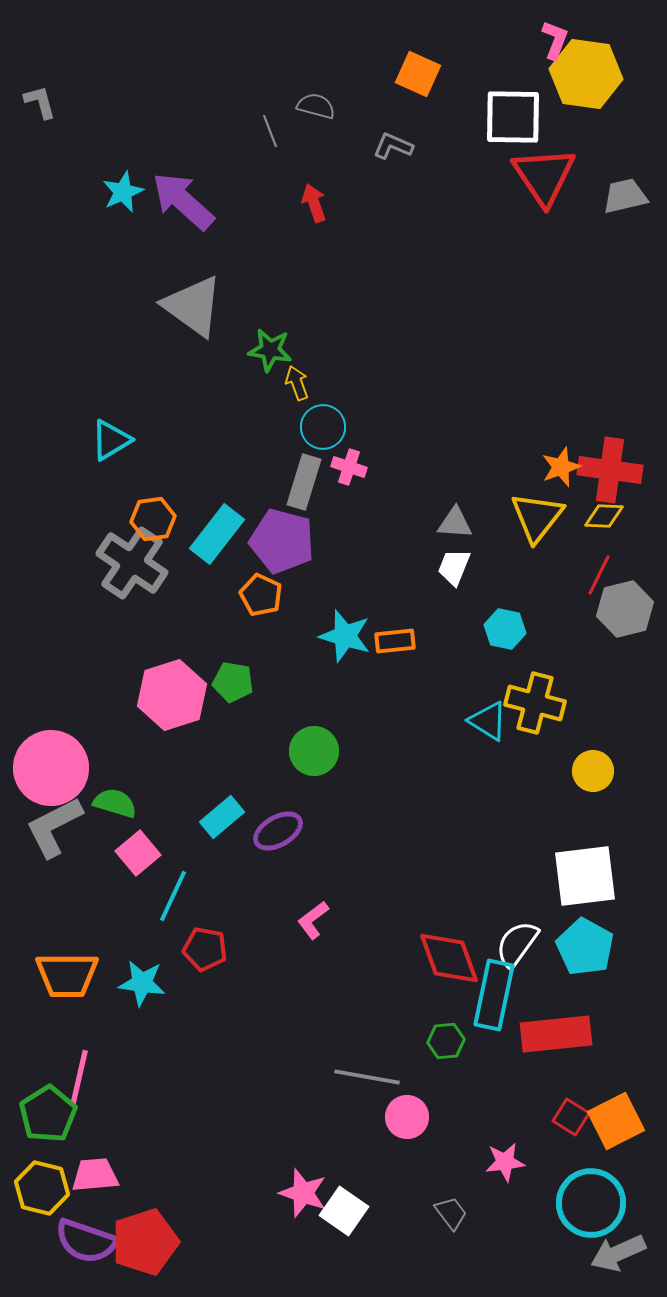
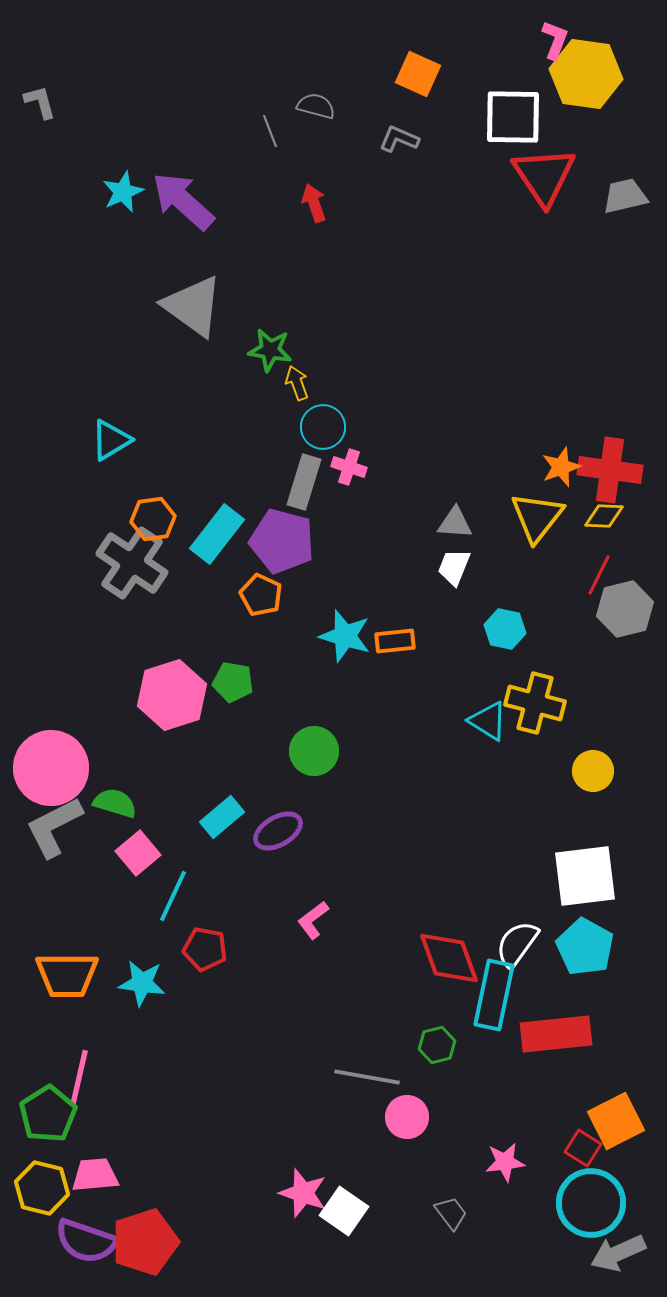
gray L-shape at (393, 146): moved 6 px right, 7 px up
green hexagon at (446, 1041): moved 9 px left, 4 px down; rotated 9 degrees counterclockwise
red square at (571, 1117): moved 12 px right, 31 px down
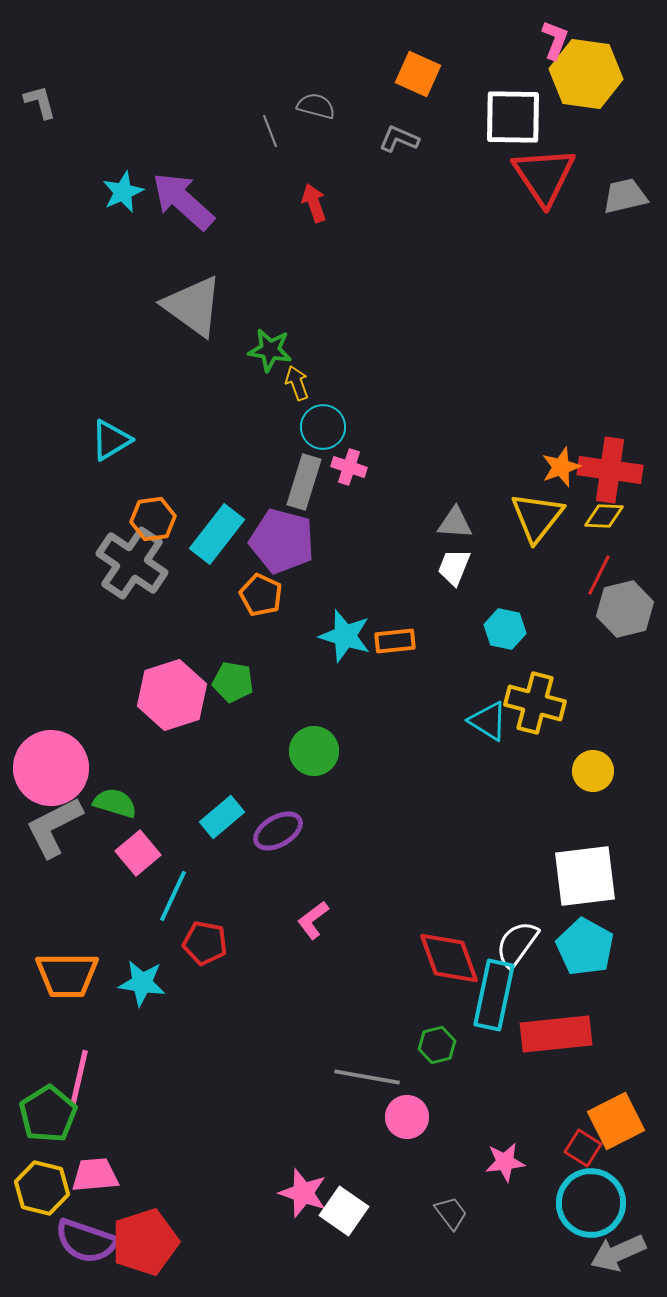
red pentagon at (205, 949): moved 6 px up
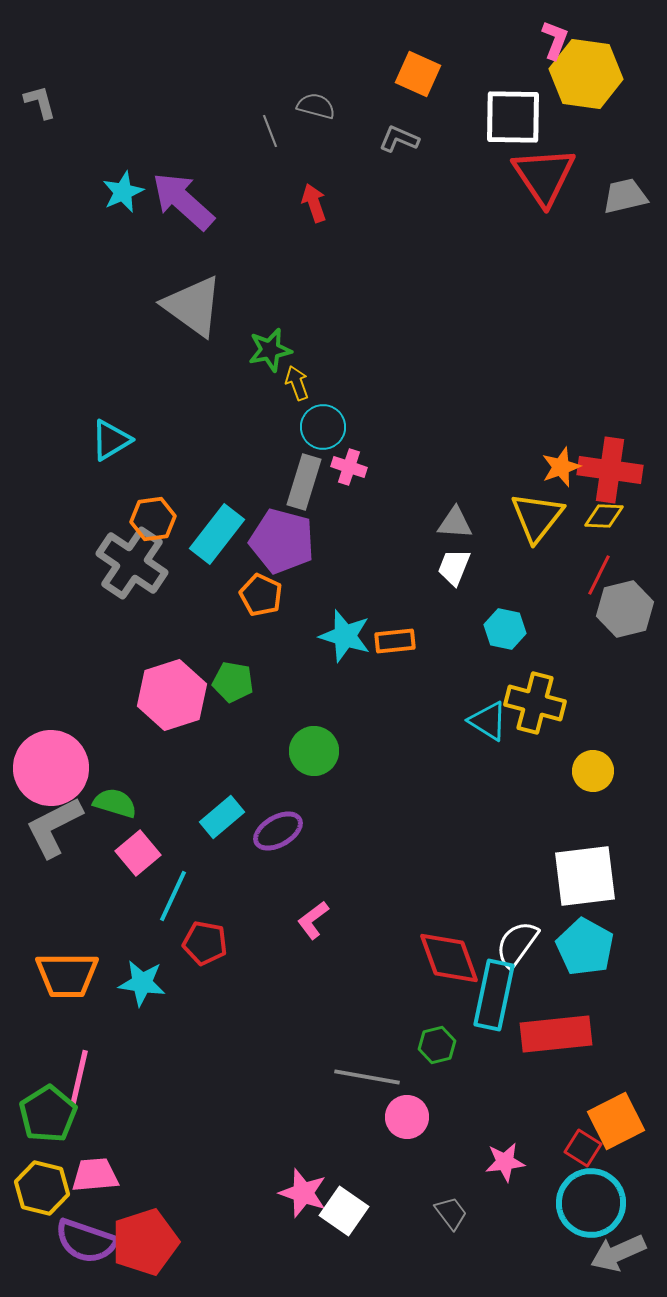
green star at (270, 350): rotated 21 degrees counterclockwise
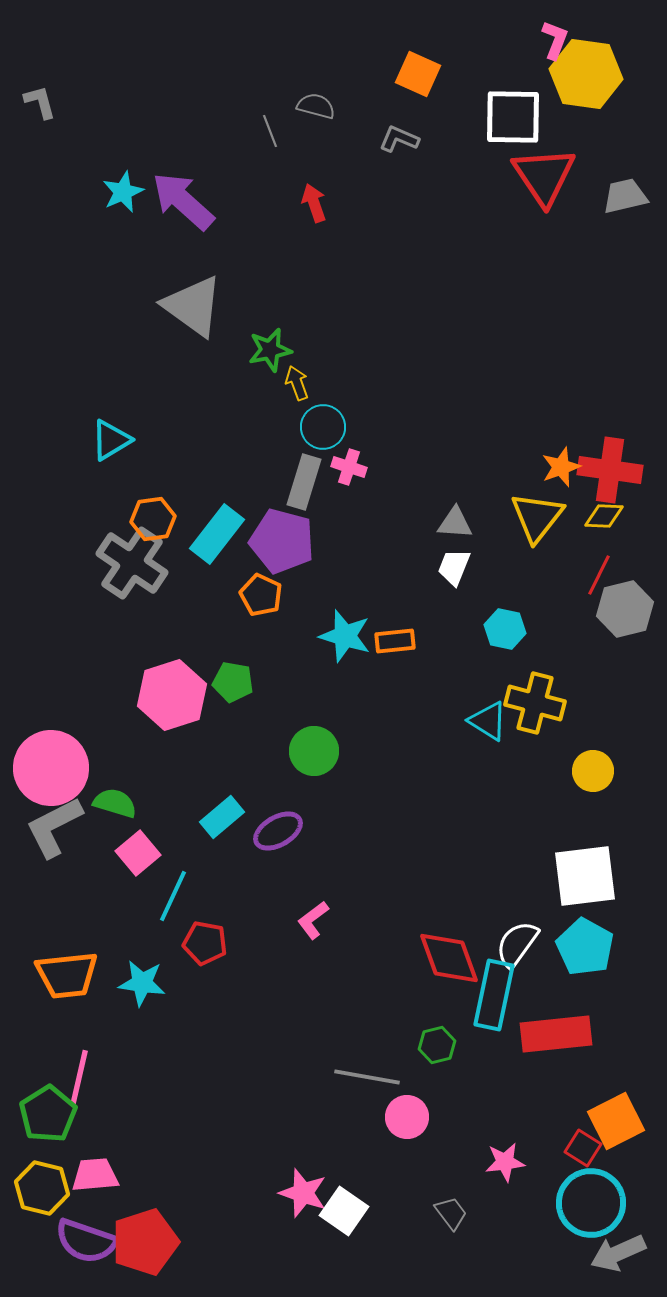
orange trapezoid at (67, 975): rotated 6 degrees counterclockwise
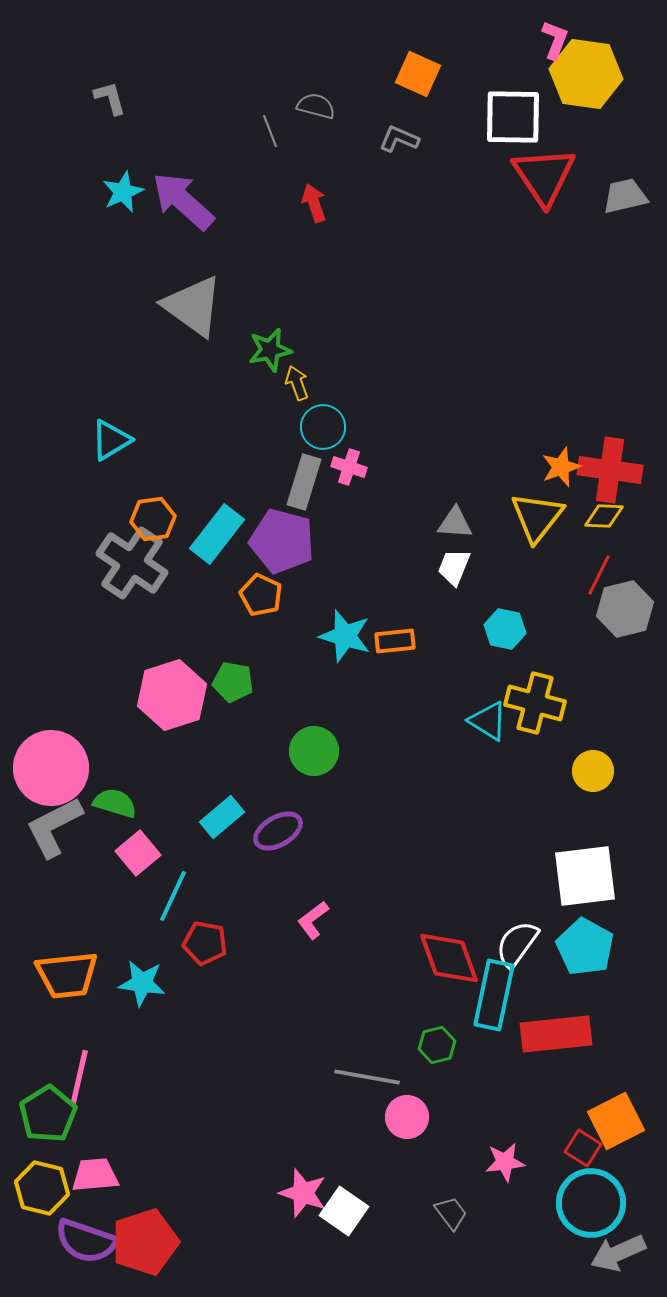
gray L-shape at (40, 102): moved 70 px right, 4 px up
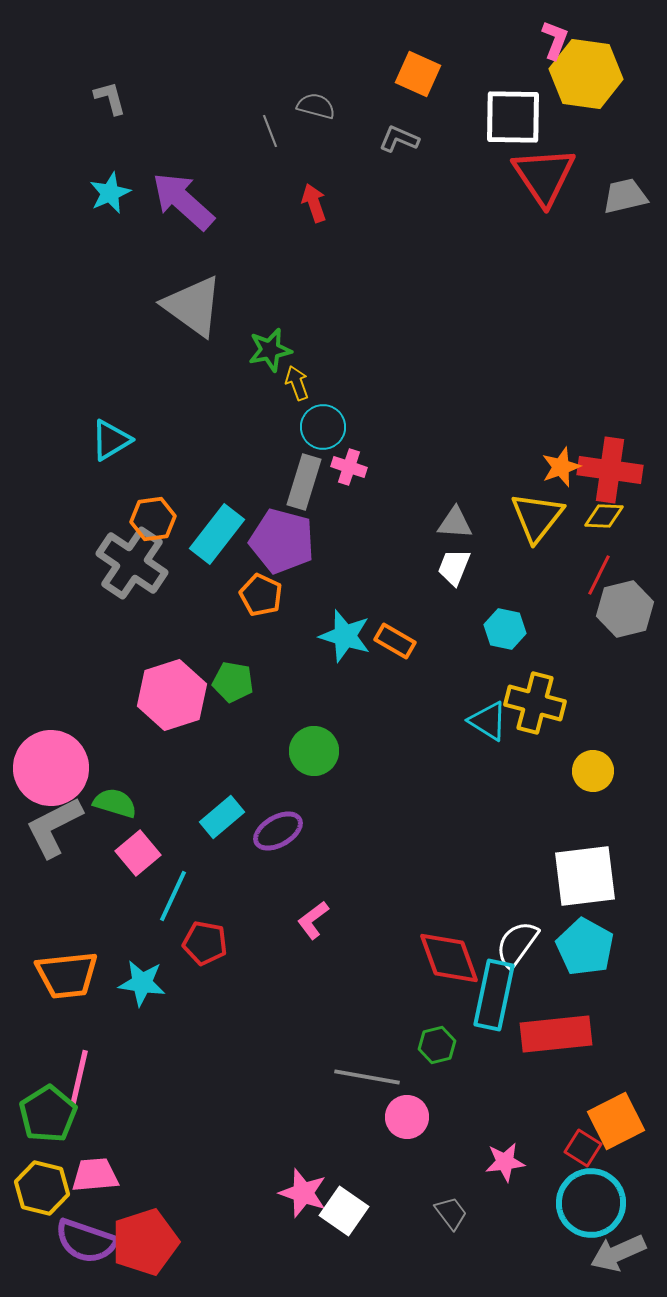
cyan star at (123, 192): moved 13 px left, 1 px down
orange rectangle at (395, 641): rotated 36 degrees clockwise
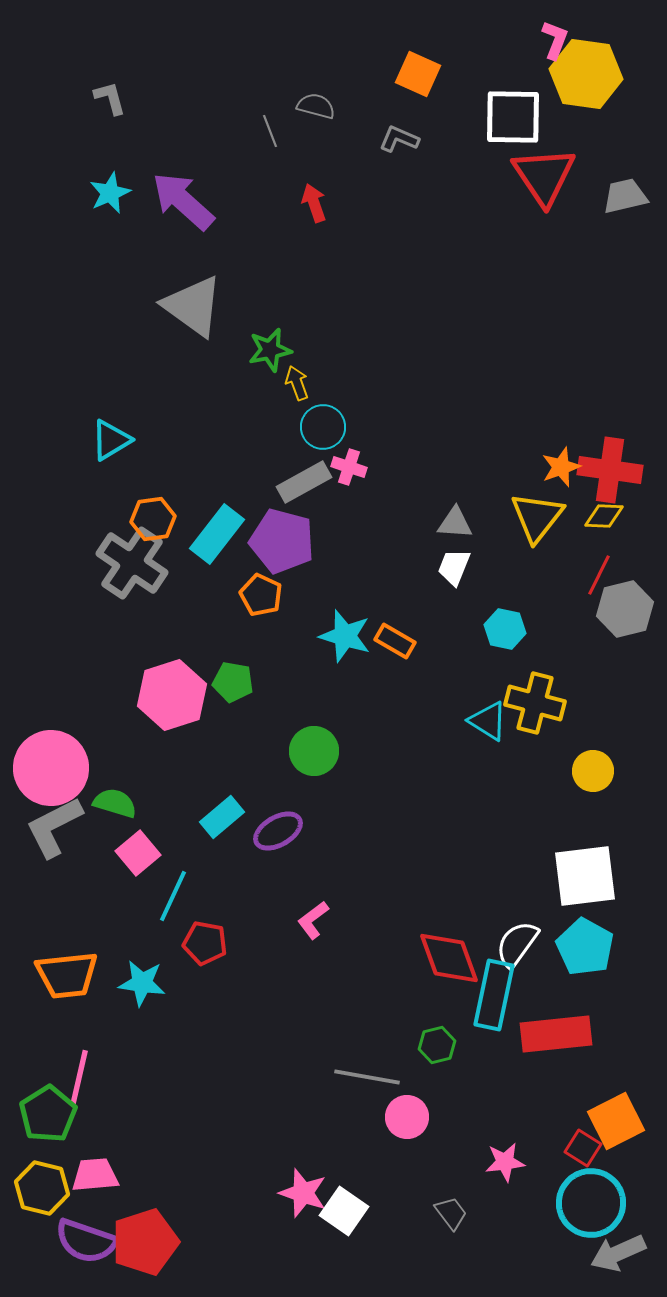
gray rectangle at (304, 482): rotated 44 degrees clockwise
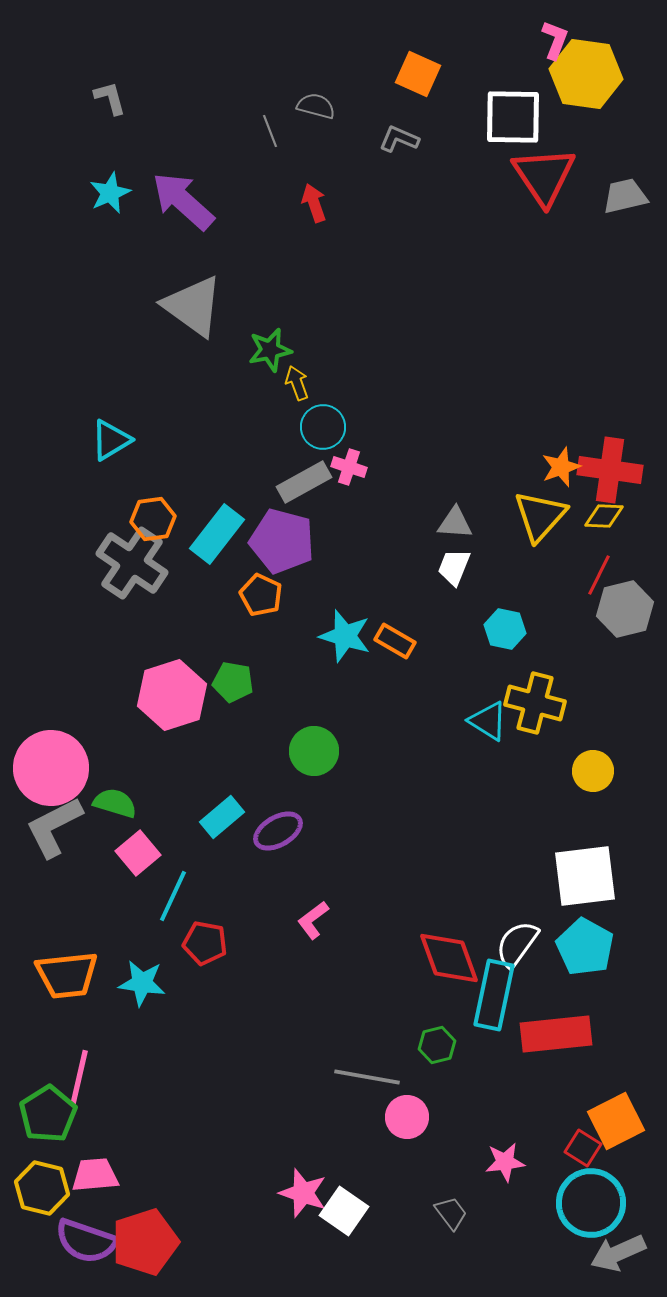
yellow triangle at (537, 517): moved 3 px right, 1 px up; rotated 4 degrees clockwise
